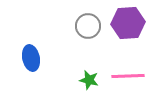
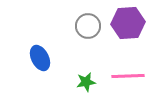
blue ellipse: moved 9 px right; rotated 15 degrees counterclockwise
green star: moved 3 px left, 2 px down; rotated 24 degrees counterclockwise
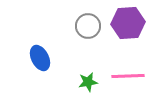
green star: moved 2 px right
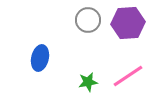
gray circle: moved 6 px up
blue ellipse: rotated 40 degrees clockwise
pink line: rotated 32 degrees counterclockwise
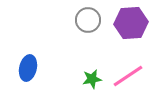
purple hexagon: moved 3 px right
blue ellipse: moved 12 px left, 10 px down
green star: moved 4 px right, 3 px up
